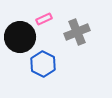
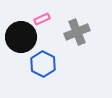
pink rectangle: moved 2 px left
black circle: moved 1 px right
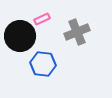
black circle: moved 1 px left, 1 px up
blue hexagon: rotated 20 degrees counterclockwise
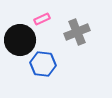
black circle: moved 4 px down
